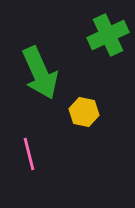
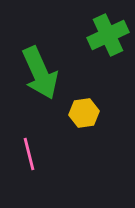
yellow hexagon: moved 1 px down; rotated 20 degrees counterclockwise
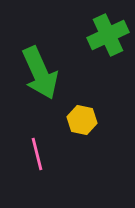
yellow hexagon: moved 2 px left, 7 px down; rotated 20 degrees clockwise
pink line: moved 8 px right
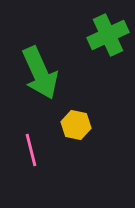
yellow hexagon: moved 6 px left, 5 px down
pink line: moved 6 px left, 4 px up
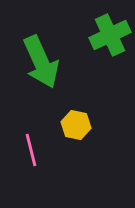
green cross: moved 2 px right
green arrow: moved 1 px right, 11 px up
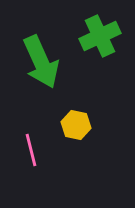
green cross: moved 10 px left, 1 px down
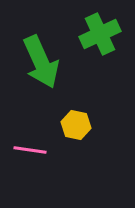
green cross: moved 2 px up
pink line: moved 1 px left; rotated 68 degrees counterclockwise
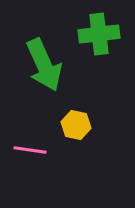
green cross: moved 1 px left; rotated 18 degrees clockwise
green arrow: moved 3 px right, 3 px down
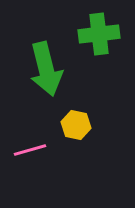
green arrow: moved 2 px right, 4 px down; rotated 10 degrees clockwise
pink line: rotated 24 degrees counterclockwise
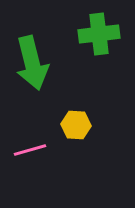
green arrow: moved 14 px left, 6 px up
yellow hexagon: rotated 8 degrees counterclockwise
